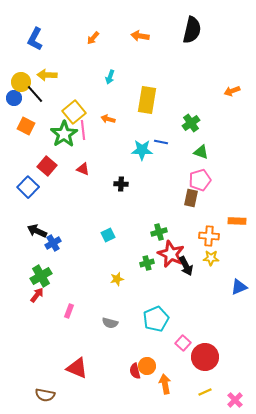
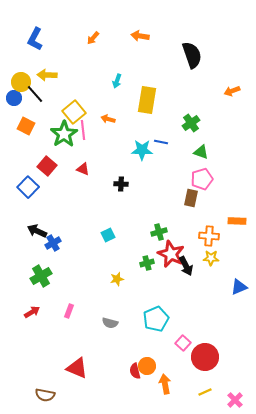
black semicircle at (192, 30): moved 25 px down; rotated 32 degrees counterclockwise
cyan arrow at (110, 77): moved 7 px right, 4 px down
pink pentagon at (200, 180): moved 2 px right, 1 px up
red arrow at (37, 295): moved 5 px left, 17 px down; rotated 21 degrees clockwise
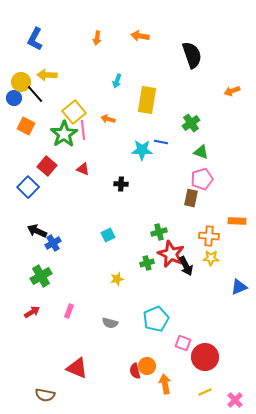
orange arrow at (93, 38): moved 4 px right; rotated 32 degrees counterclockwise
pink square at (183, 343): rotated 21 degrees counterclockwise
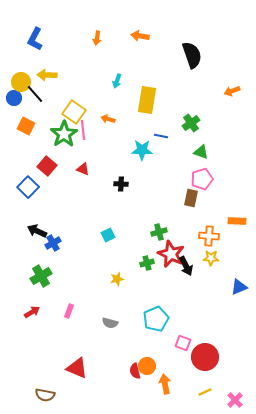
yellow square at (74, 112): rotated 15 degrees counterclockwise
blue line at (161, 142): moved 6 px up
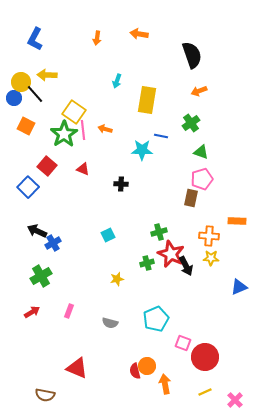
orange arrow at (140, 36): moved 1 px left, 2 px up
orange arrow at (232, 91): moved 33 px left
orange arrow at (108, 119): moved 3 px left, 10 px down
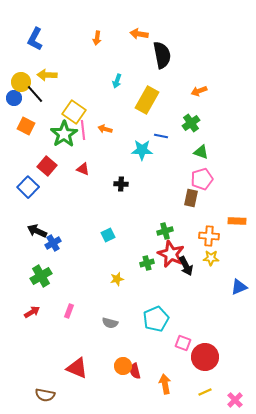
black semicircle at (192, 55): moved 30 px left; rotated 8 degrees clockwise
yellow rectangle at (147, 100): rotated 20 degrees clockwise
green cross at (159, 232): moved 6 px right, 1 px up
orange circle at (147, 366): moved 24 px left
